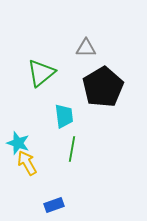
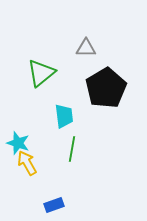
black pentagon: moved 3 px right, 1 px down
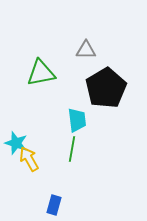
gray triangle: moved 2 px down
green triangle: rotated 28 degrees clockwise
cyan trapezoid: moved 13 px right, 4 px down
cyan star: moved 2 px left
yellow arrow: moved 2 px right, 4 px up
blue rectangle: rotated 54 degrees counterclockwise
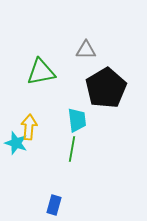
green triangle: moved 1 px up
yellow arrow: moved 32 px up; rotated 35 degrees clockwise
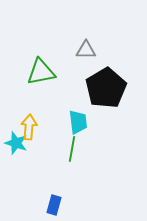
cyan trapezoid: moved 1 px right, 2 px down
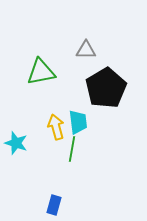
yellow arrow: moved 27 px right; rotated 20 degrees counterclockwise
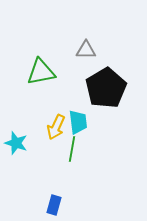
yellow arrow: rotated 140 degrees counterclockwise
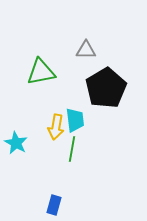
cyan trapezoid: moved 3 px left, 2 px up
yellow arrow: rotated 15 degrees counterclockwise
cyan star: rotated 10 degrees clockwise
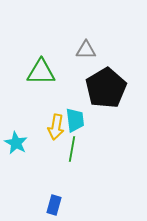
green triangle: rotated 12 degrees clockwise
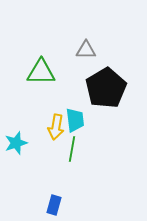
cyan star: rotated 25 degrees clockwise
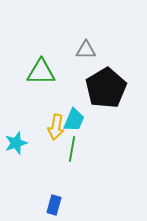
cyan trapezoid: moved 1 px left; rotated 30 degrees clockwise
